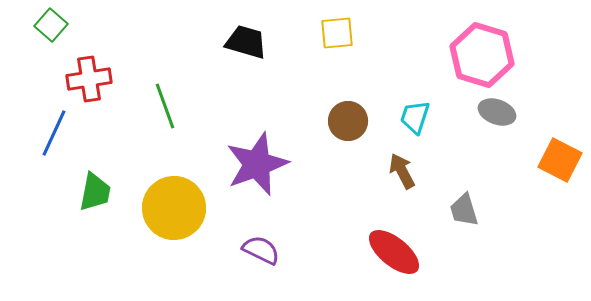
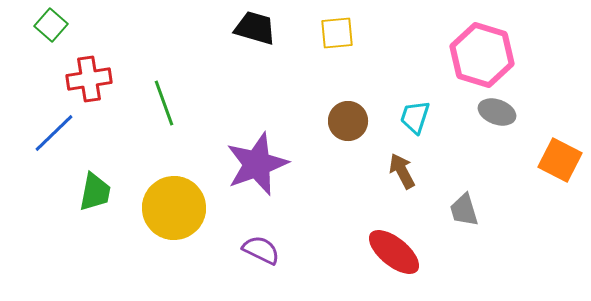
black trapezoid: moved 9 px right, 14 px up
green line: moved 1 px left, 3 px up
blue line: rotated 21 degrees clockwise
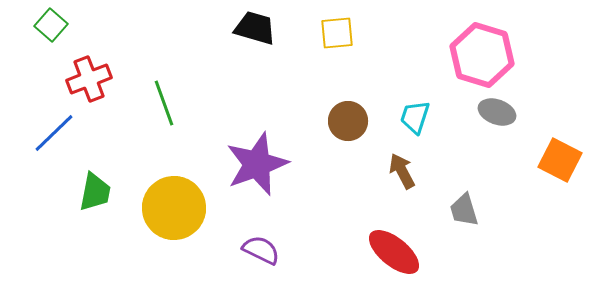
red cross: rotated 12 degrees counterclockwise
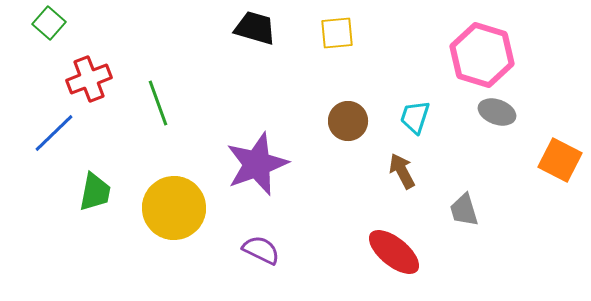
green square: moved 2 px left, 2 px up
green line: moved 6 px left
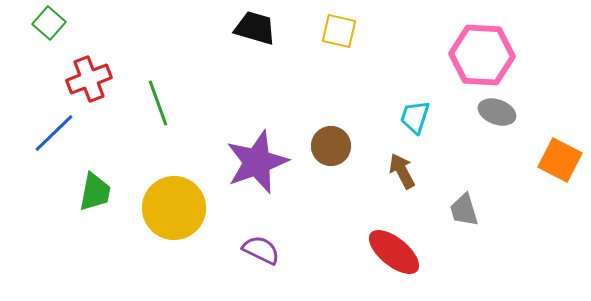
yellow square: moved 2 px right, 2 px up; rotated 18 degrees clockwise
pink hexagon: rotated 14 degrees counterclockwise
brown circle: moved 17 px left, 25 px down
purple star: moved 2 px up
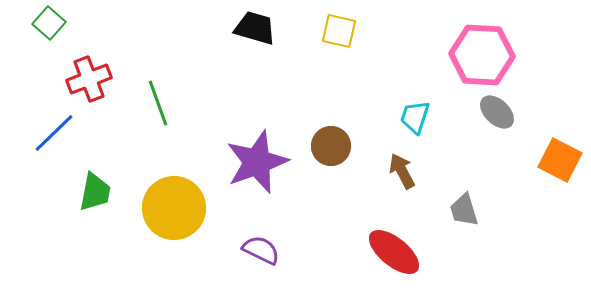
gray ellipse: rotated 24 degrees clockwise
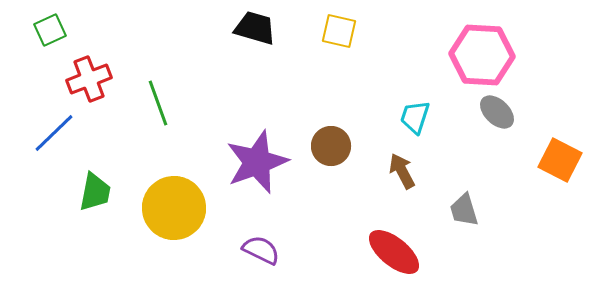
green square: moved 1 px right, 7 px down; rotated 24 degrees clockwise
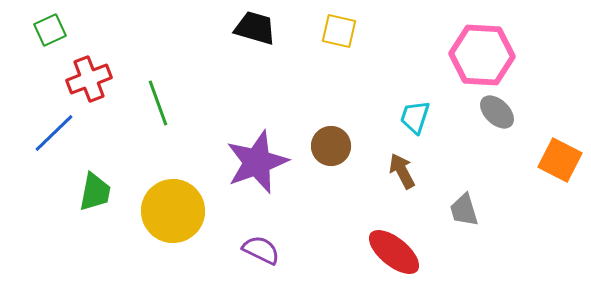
yellow circle: moved 1 px left, 3 px down
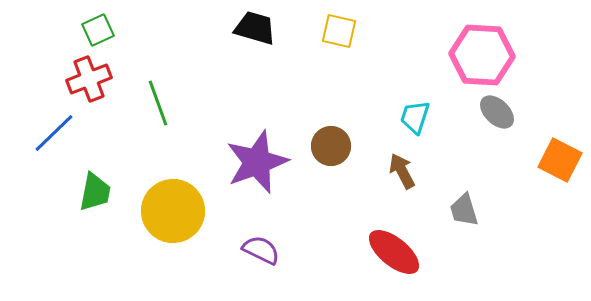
green square: moved 48 px right
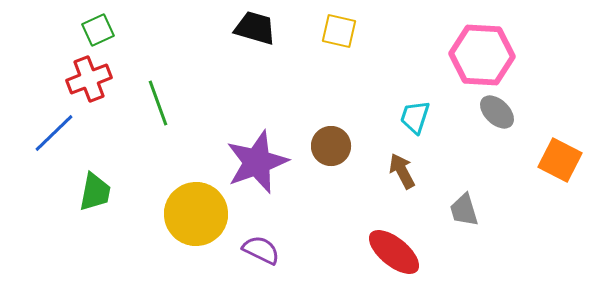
yellow circle: moved 23 px right, 3 px down
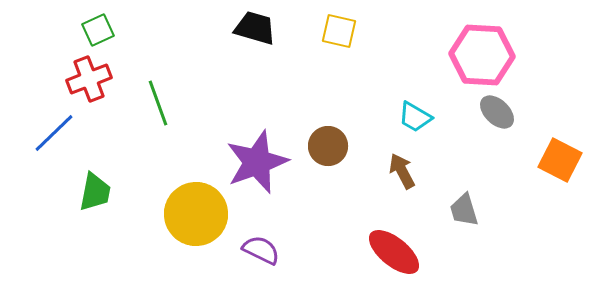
cyan trapezoid: rotated 78 degrees counterclockwise
brown circle: moved 3 px left
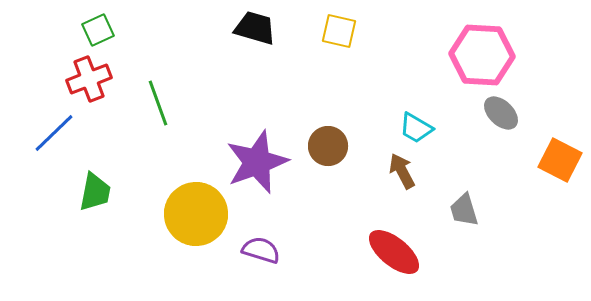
gray ellipse: moved 4 px right, 1 px down
cyan trapezoid: moved 1 px right, 11 px down
purple semicircle: rotated 9 degrees counterclockwise
